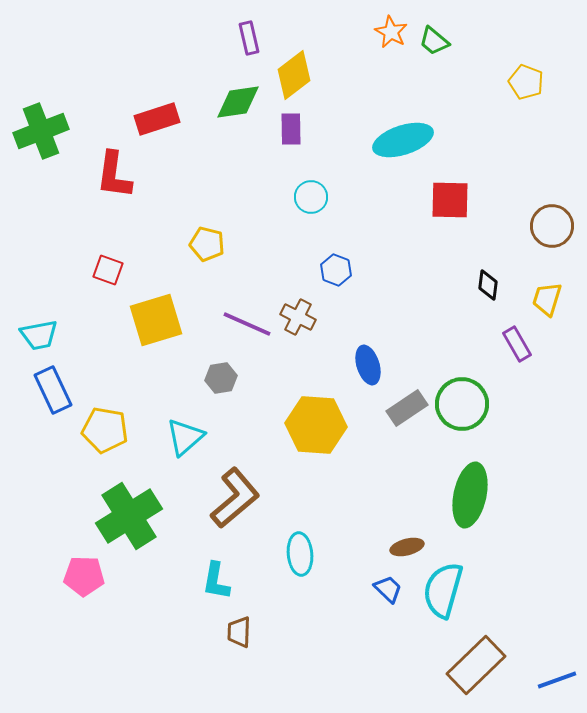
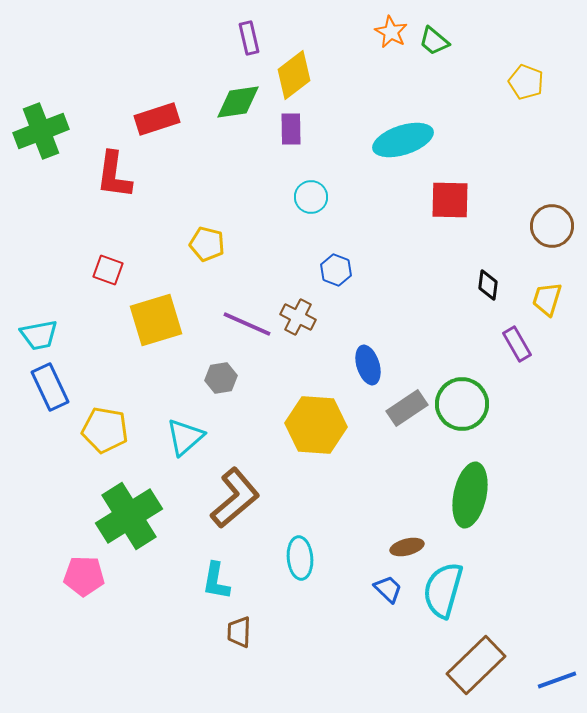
blue rectangle at (53, 390): moved 3 px left, 3 px up
cyan ellipse at (300, 554): moved 4 px down
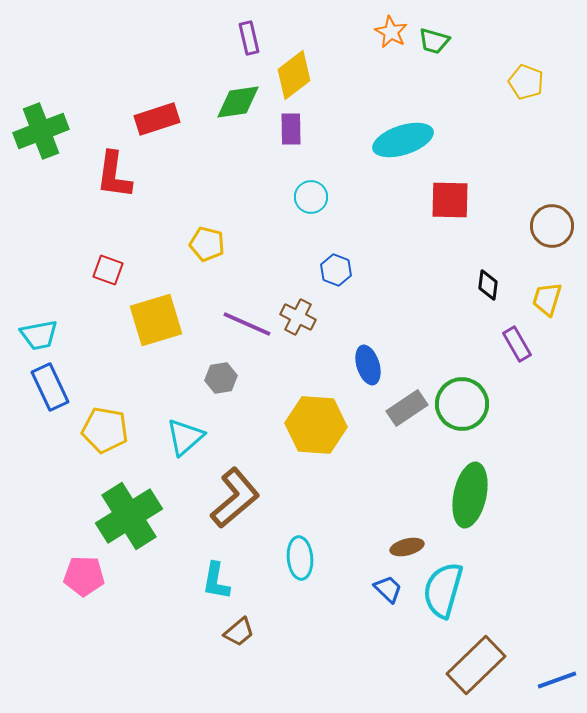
green trapezoid at (434, 41): rotated 24 degrees counterclockwise
brown trapezoid at (239, 632): rotated 132 degrees counterclockwise
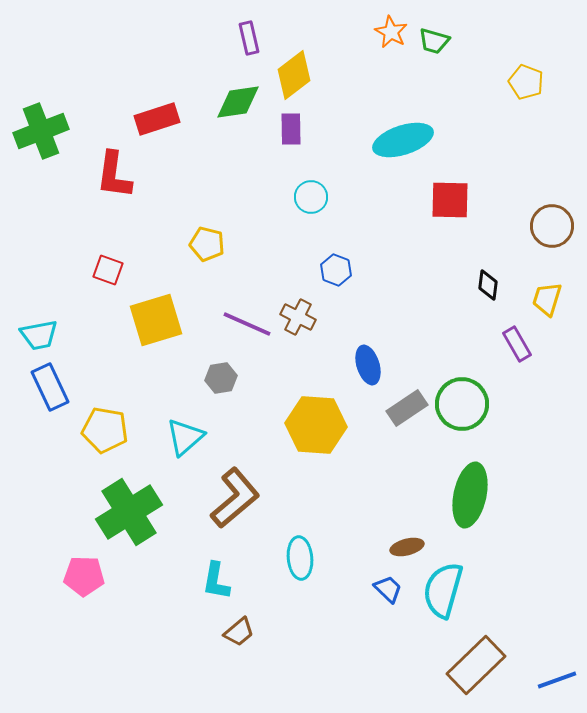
green cross at (129, 516): moved 4 px up
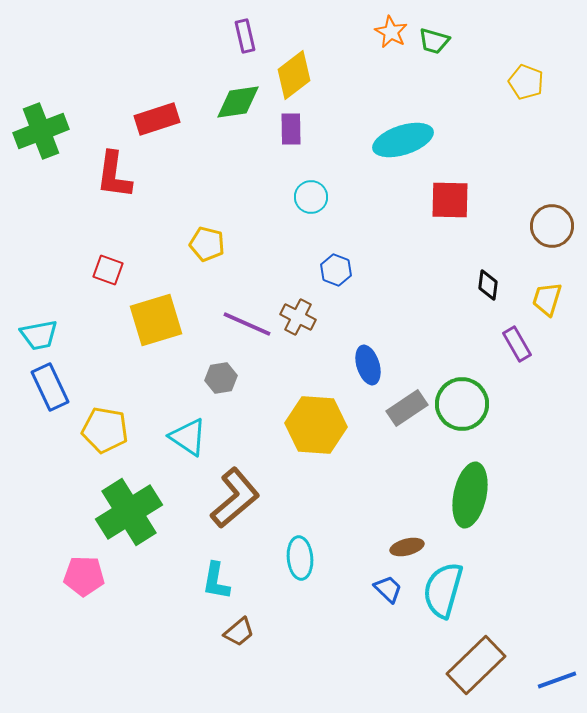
purple rectangle at (249, 38): moved 4 px left, 2 px up
cyan triangle at (185, 437): moved 3 px right; rotated 45 degrees counterclockwise
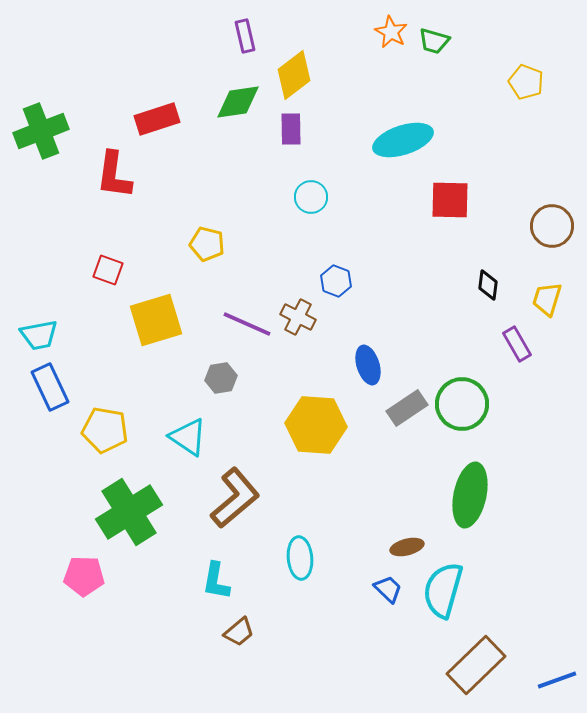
blue hexagon at (336, 270): moved 11 px down
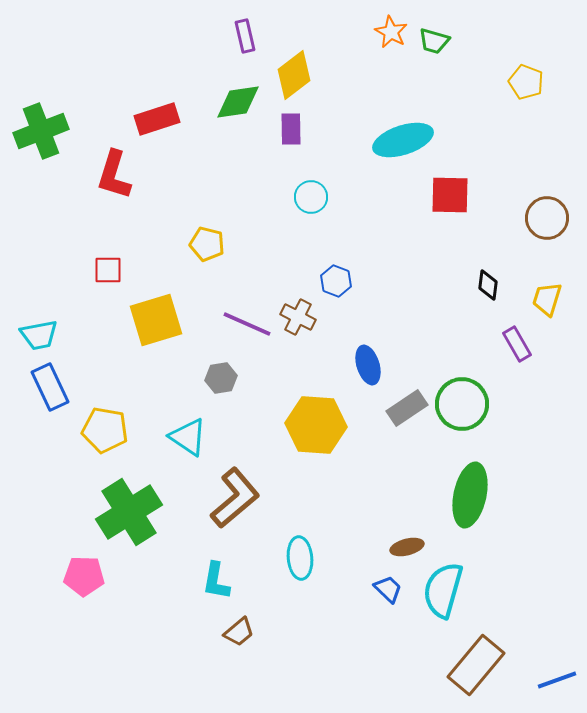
red L-shape at (114, 175): rotated 9 degrees clockwise
red square at (450, 200): moved 5 px up
brown circle at (552, 226): moved 5 px left, 8 px up
red square at (108, 270): rotated 20 degrees counterclockwise
brown rectangle at (476, 665): rotated 6 degrees counterclockwise
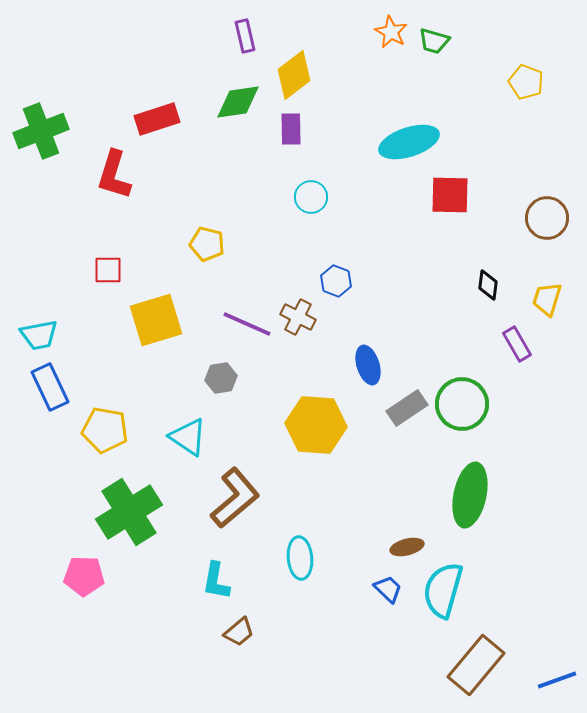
cyan ellipse at (403, 140): moved 6 px right, 2 px down
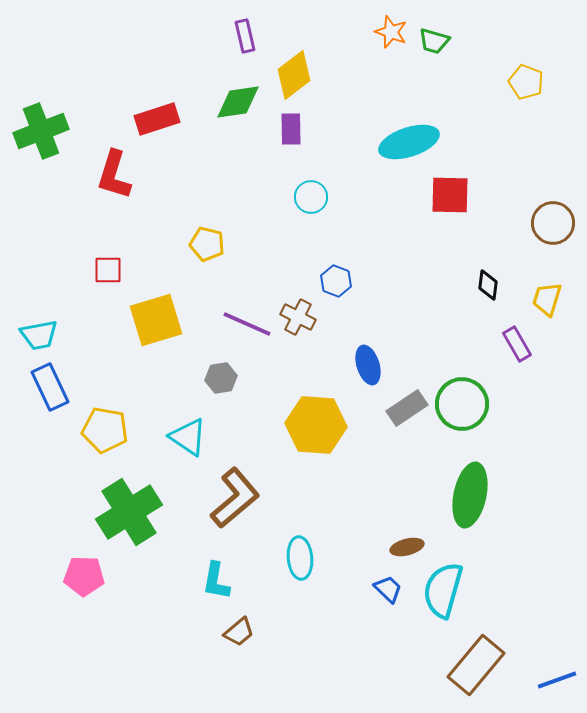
orange star at (391, 32): rotated 8 degrees counterclockwise
brown circle at (547, 218): moved 6 px right, 5 px down
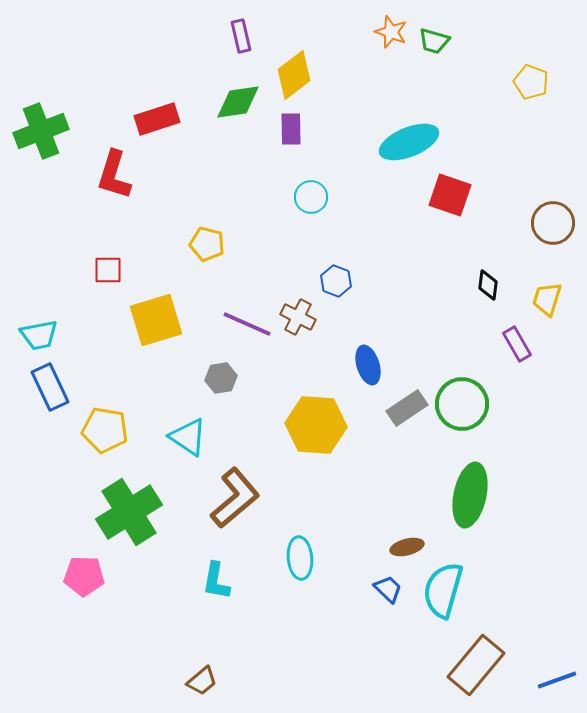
purple rectangle at (245, 36): moved 4 px left
yellow pentagon at (526, 82): moved 5 px right
cyan ellipse at (409, 142): rotated 4 degrees counterclockwise
red square at (450, 195): rotated 18 degrees clockwise
brown trapezoid at (239, 632): moved 37 px left, 49 px down
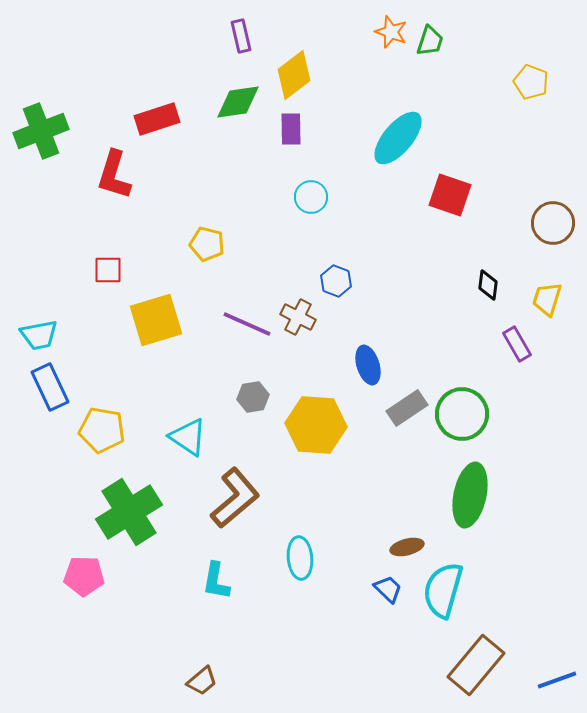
green trapezoid at (434, 41): moved 4 px left; rotated 88 degrees counterclockwise
cyan ellipse at (409, 142): moved 11 px left, 4 px up; rotated 28 degrees counterclockwise
gray hexagon at (221, 378): moved 32 px right, 19 px down
green circle at (462, 404): moved 10 px down
yellow pentagon at (105, 430): moved 3 px left
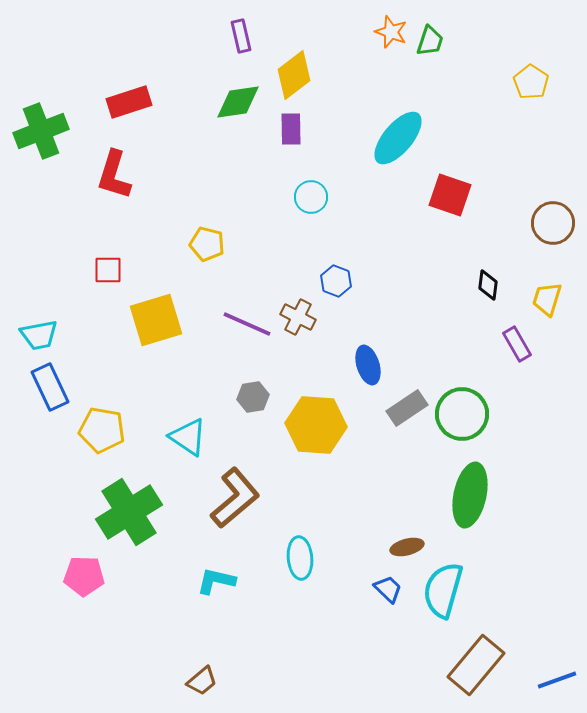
yellow pentagon at (531, 82): rotated 12 degrees clockwise
red rectangle at (157, 119): moved 28 px left, 17 px up
cyan L-shape at (216, 581): rotated 93 degrees clockwise
